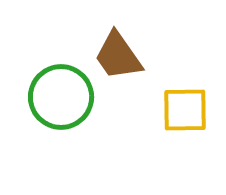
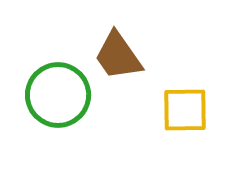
green circle: moved 3 px left, 2 px up
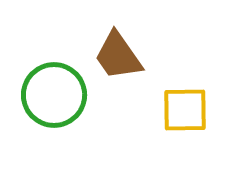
green circle: moved 4 px left
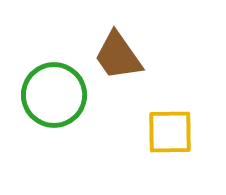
yellow square: moved 15 px left, 22 px down
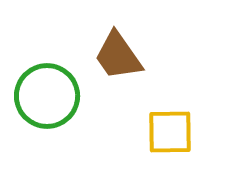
green circle: moved 7 px left, 1 px down
